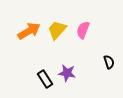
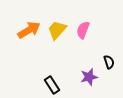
orange arrow: moved 1 px up
purple star: moved 22 px right, 4 px down; rotated 24 degrees counterclockwise
black rectangle: moved 7 px right, 6 px down
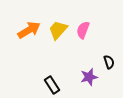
yellow trapezoid: moved 1 px right
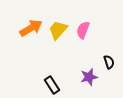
orange arrow: moved 2 px right, 2 px up
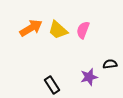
yellow trapezoid: rotated 90 degrees counterclockwise
black semicircle: moved 1 px right, 2 px down; rotated 80 degrees counterclockwise
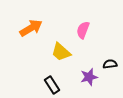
yellow trapezoid: moved 3 px right, 22 px down
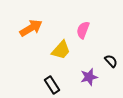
yellow trapezoid: moved 2 px up; rotated 90 degrees counterclockwise
black semicircle: moved 1 px right, 3 px up; rotated 56 degrees clockwise
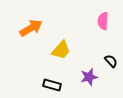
pink semicircle: moved 20 px right, 9 px up; rotated 18 degrees counterclockwise
black rectangle: rotated 42 degrees counterclockwise
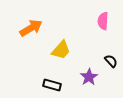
purple star: rotated 18 degrees counterclockwise
